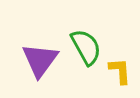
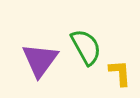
yellow L-shape: moved 2 px down
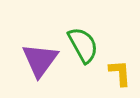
green semicircle: moved 3 px left, 2 px up
